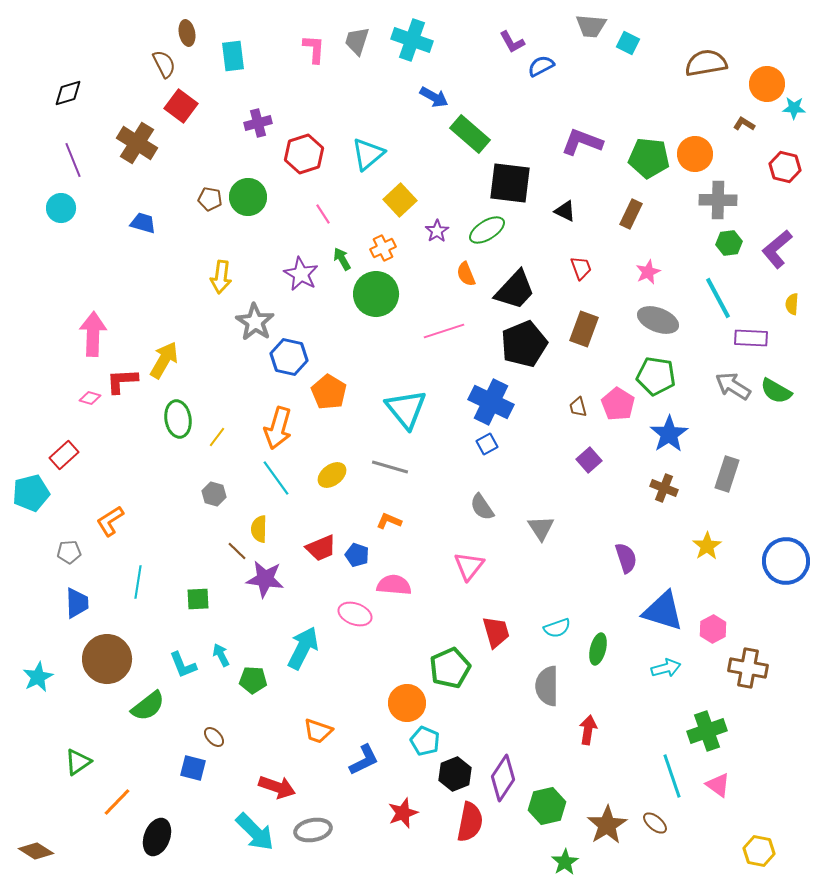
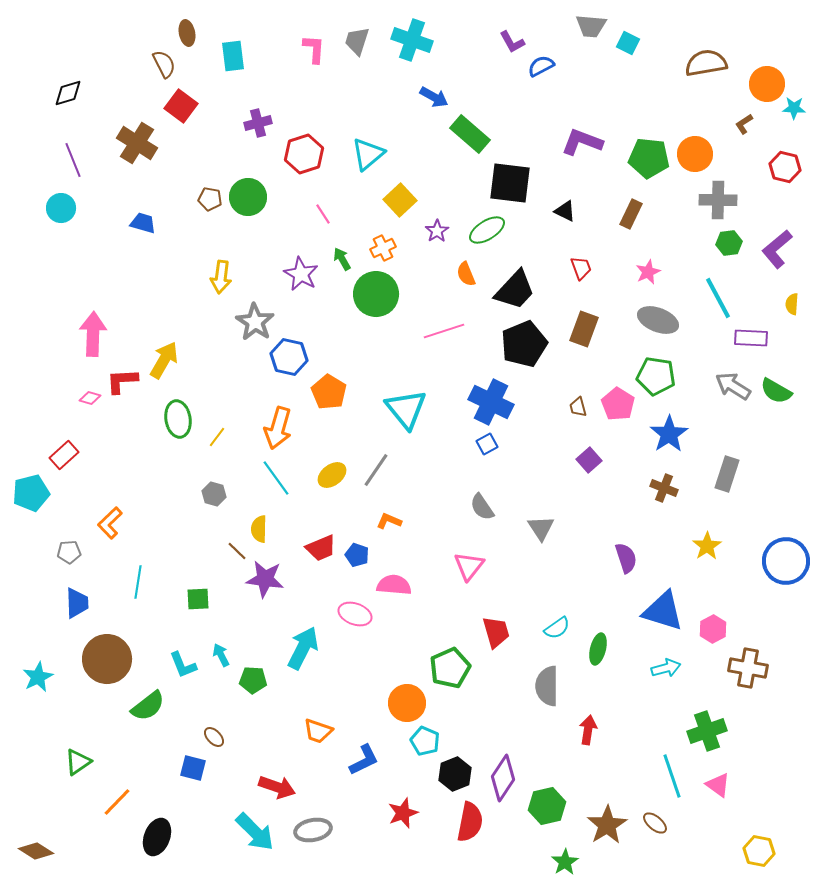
brown L-shape at (744, 124): rotated 65 degrees counterclockwise
gray line at (390, 467): moved 14 px left, 3 px down; rotated 72 degrees counterclockwise
orange L-shape at (110, 521): moved 2 px down; rotated 12 degrees counterclockwise
cyan semicircle at (557, 628): rotated 16 degrees counterclockwise
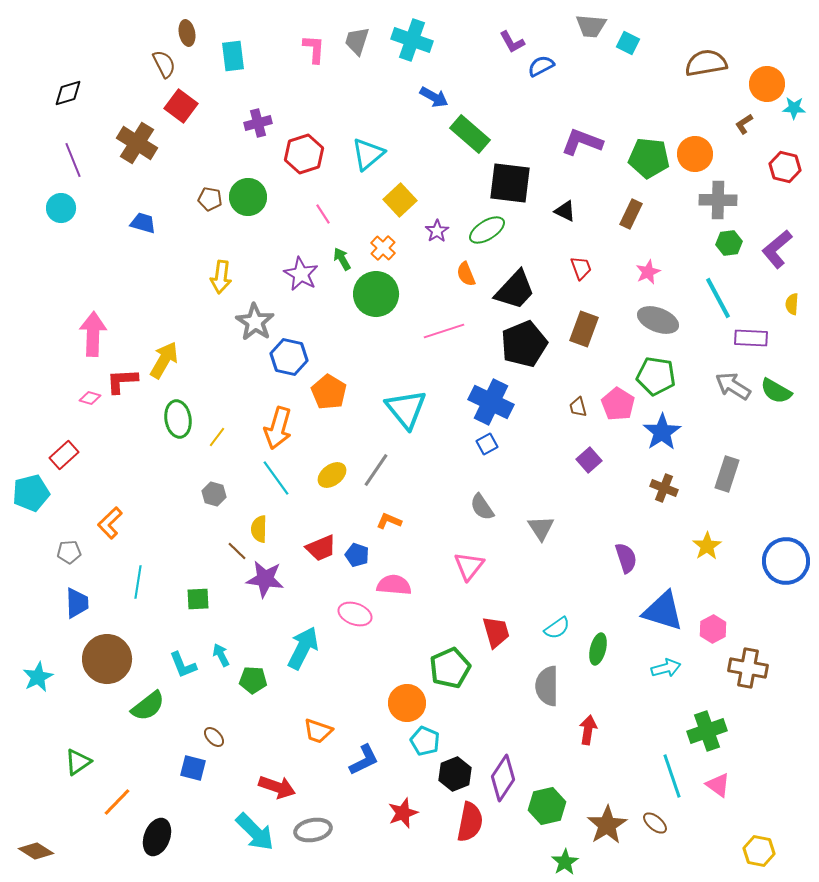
orange cross at (383, 248): rotated 20 degrees counterclockwise
blue star at (669, 434): moved 7 px left, 2 px up
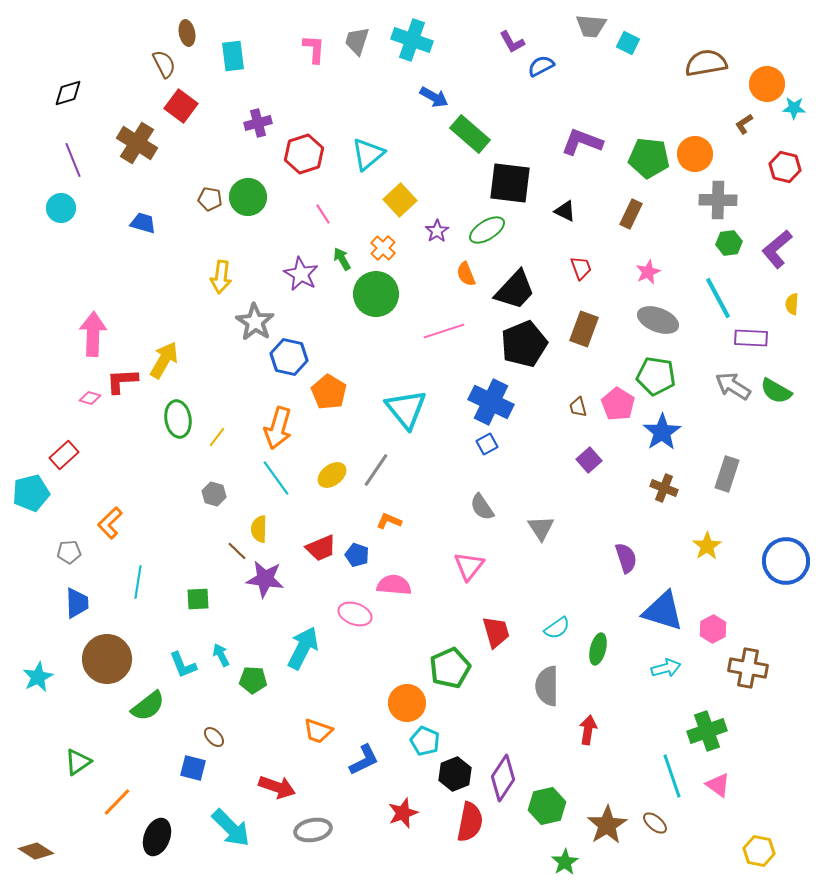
cyan arrow at (255, 832): moved 24 px left, 4 px up
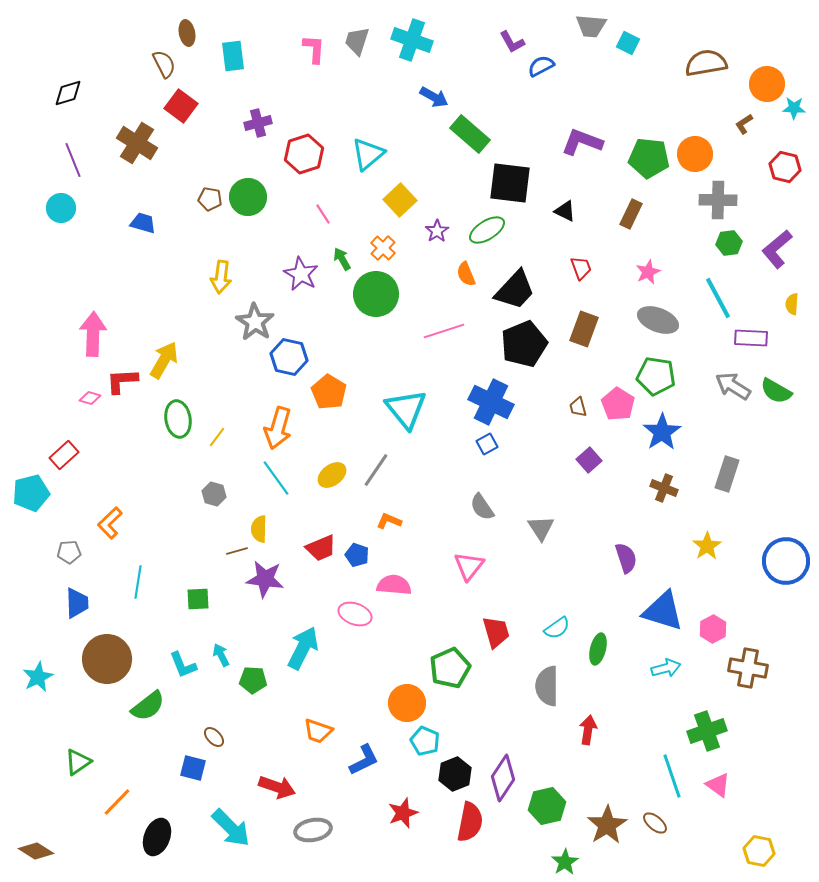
brown line at (237, 551): rotated 60 degrees counterclockwise
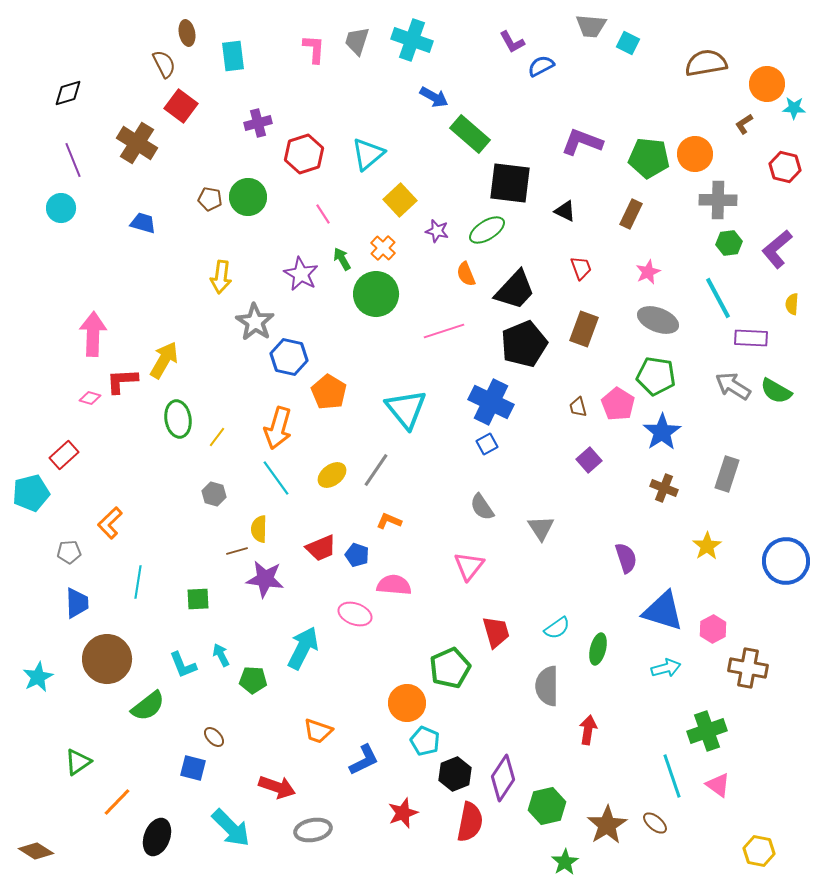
purple star at (437, 231): rotated 25 degrees counterclockwise
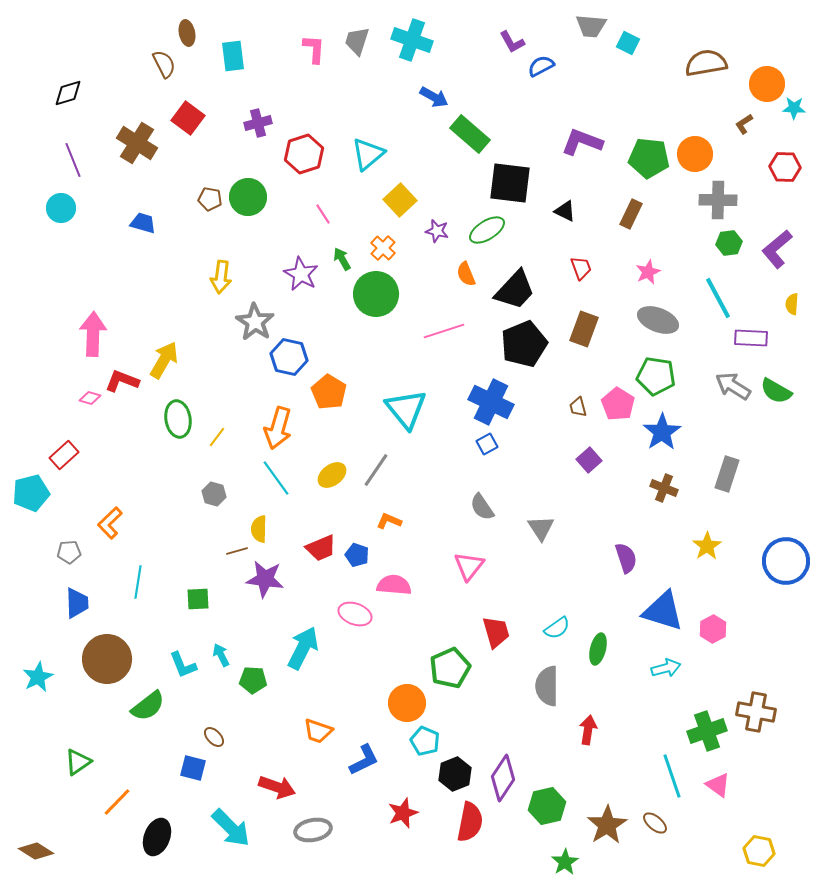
red square at (181, 106): moved 7 px right, 12 px down
red hexagon at (785, 167): rotated 12 degrees counterclockwise
red L-shape at (122, 381): rotated 24 degrees clockwise
brown cross at (748, 668): moved 8 px right, 44 px down
